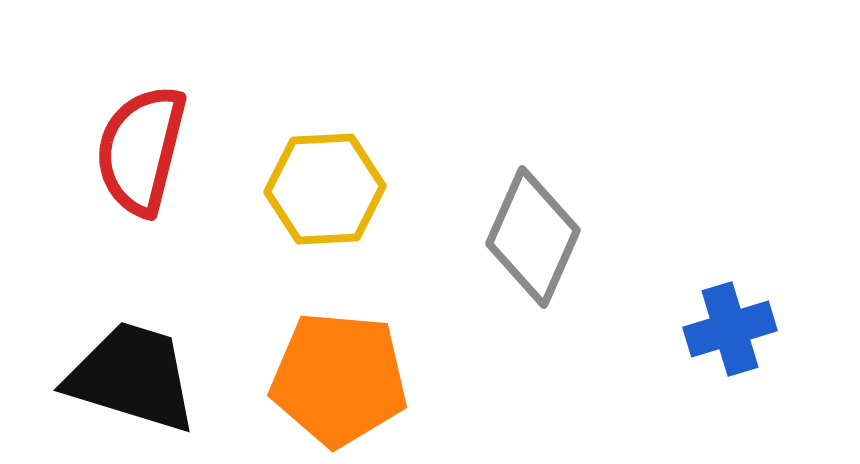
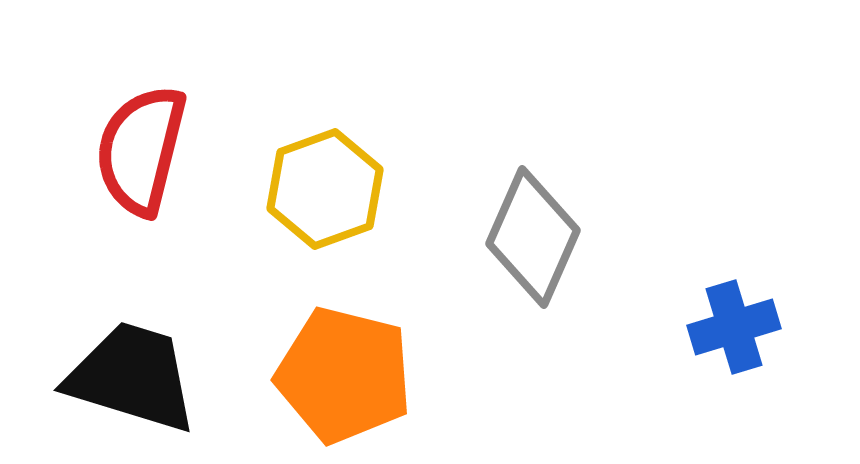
yellow hexagon: rotated 17 degrees counterclockwise
blue cross: moved 4 px right, 2 px up
orange pentagon: moved 5 px right, 4 px up; rotated 9 degrees clockwise
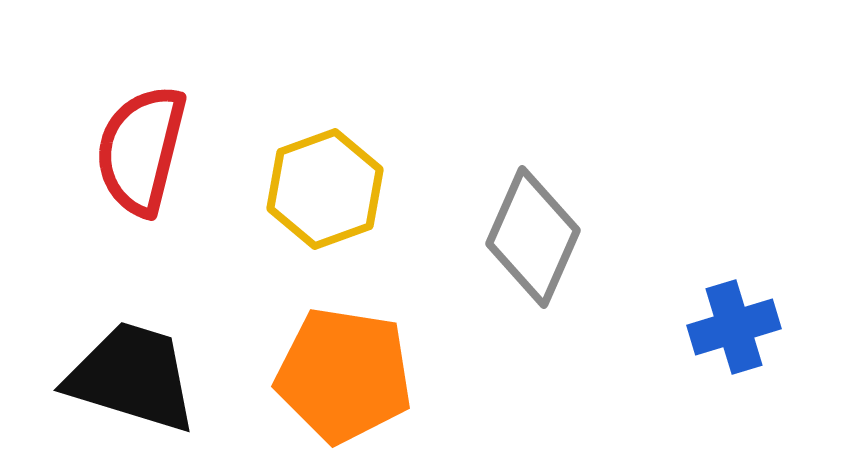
orange pentagon: rotated 5 degrees counterclockwise
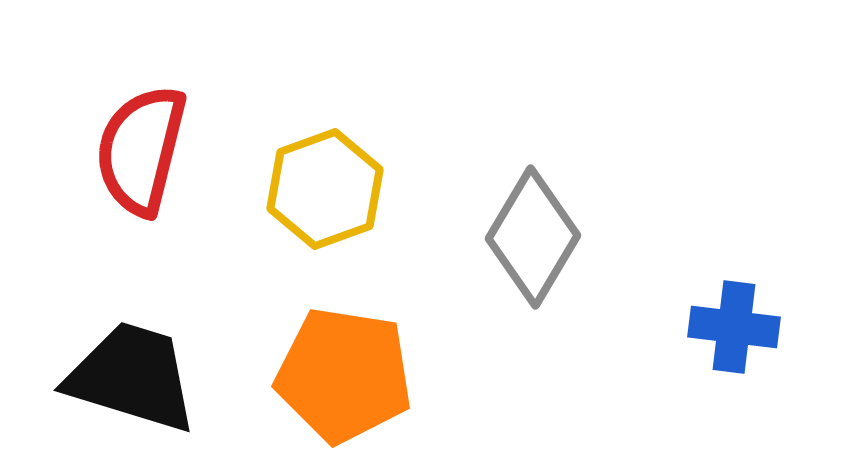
gray diamond: rotated 7 degrees clockwise
blue cross: rotated 24 degrees clockwise
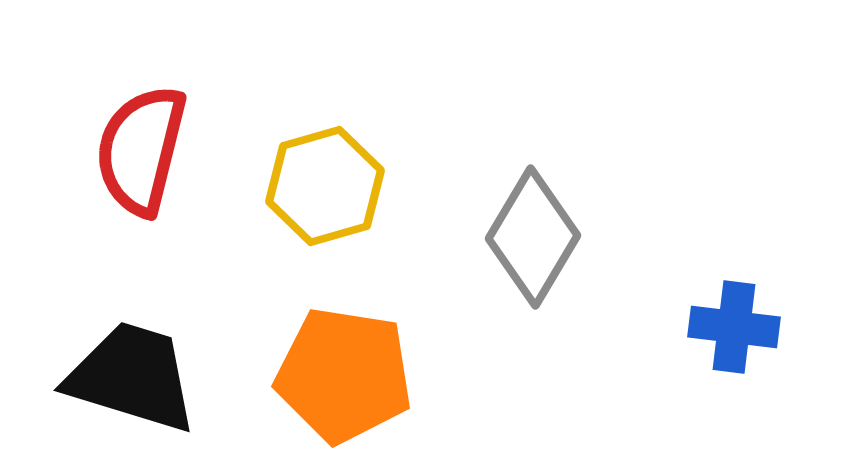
yellow hexagon: moved 3 px up; rotated 4 degrees clockwise
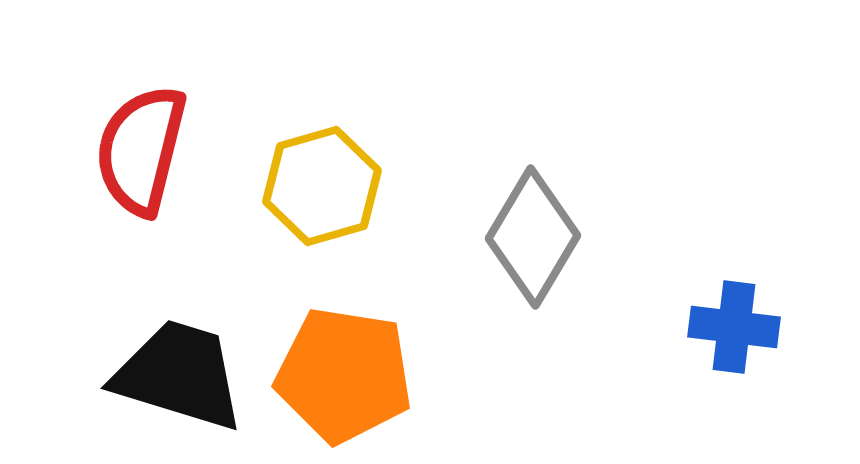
yellow hexagon: moved 3 px left
black trapezoid: moved 47 px right, 2 px up
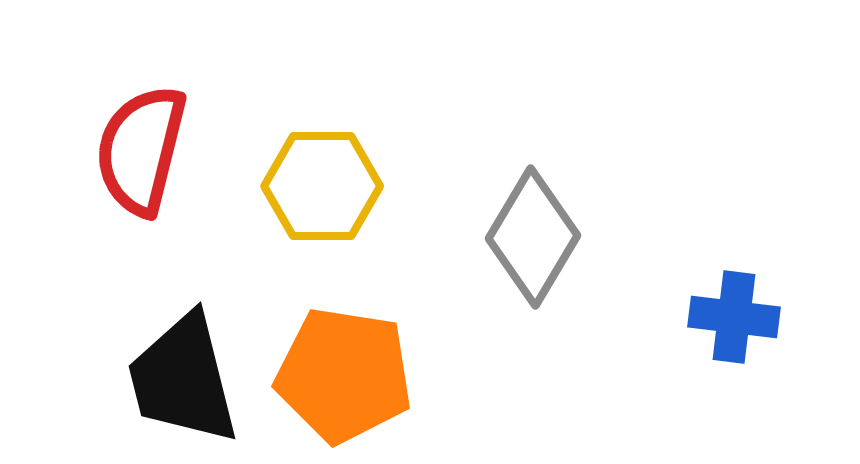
yellow hexagon: rotated 16 degrees clockwise
blue cross: moved 10 px up
black trapezoid: moved 4 px right, 4 px down; rotated 121 degrees counterclockwise
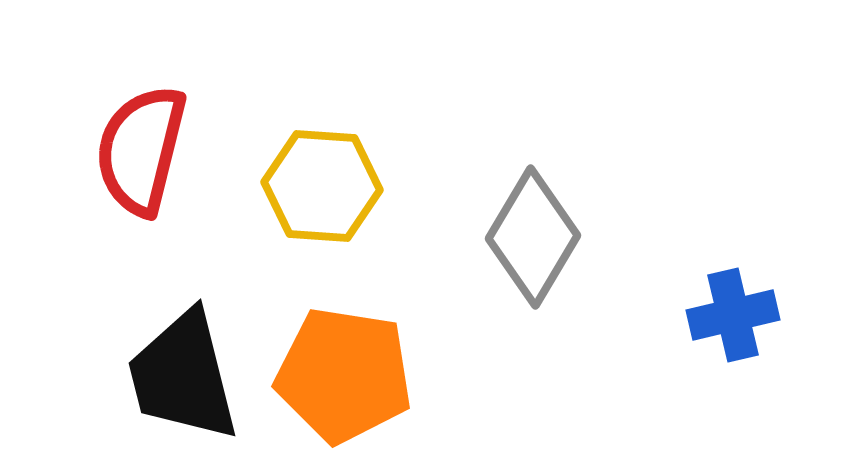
yellow hexagon: rotated 4 degrees clockwise
blue cross: moved 1 px left, 2 px up; rotated 20 degrees counterclockwise
black trapezoid: moved 3 px up
